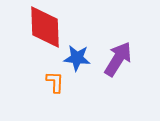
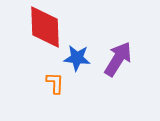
orange L-shape: moved 1 px down
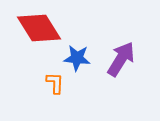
red diamond: moved 6 px left, 1 px down; rotated 30 degrees counterclockwise
purple arrow: moved 3 px right
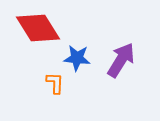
red diamond: moved 1 px left
purple arrow: moved 1 px down
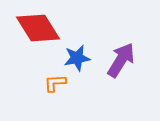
blue star: rotated 16 degrees counterclockwise
orange L-shape: rotated 95 degrees counterclockwise
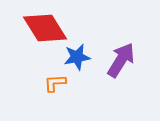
red diamond: moved 7 px right
blue star: moved 1 px up
